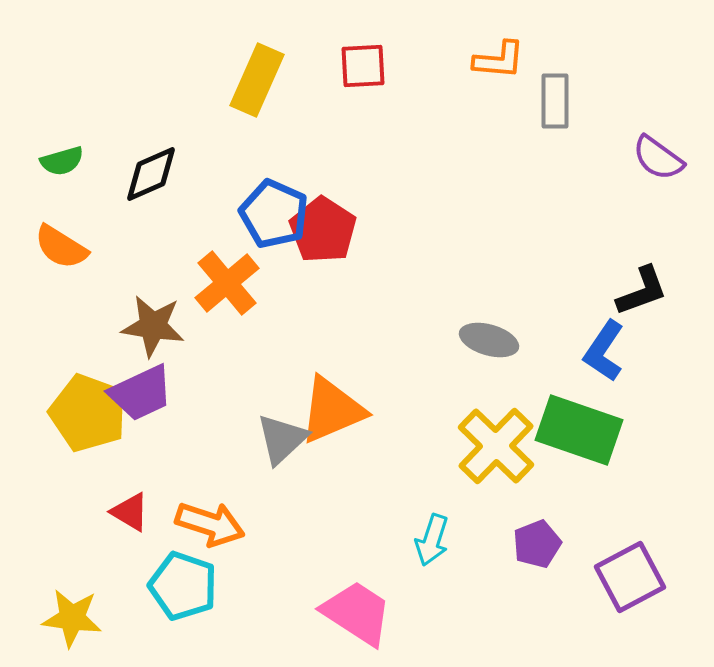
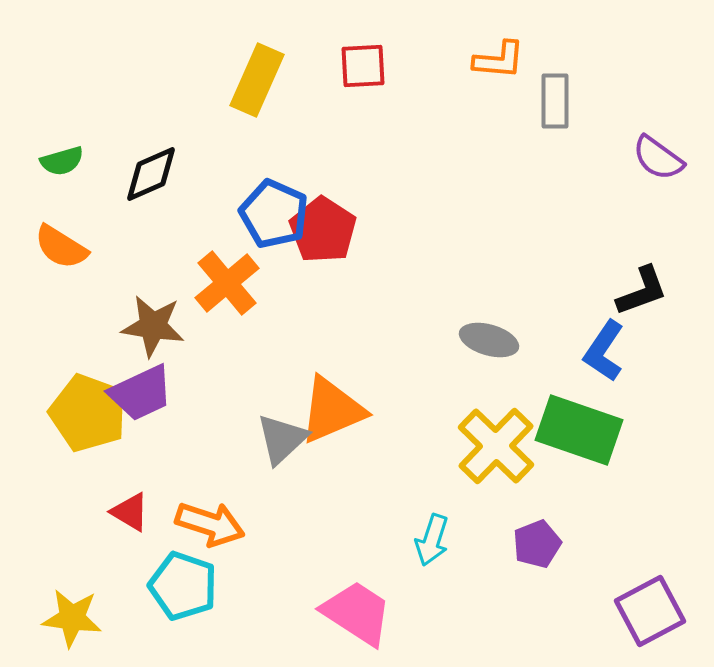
purple square: moved 20 px right, 34 px down
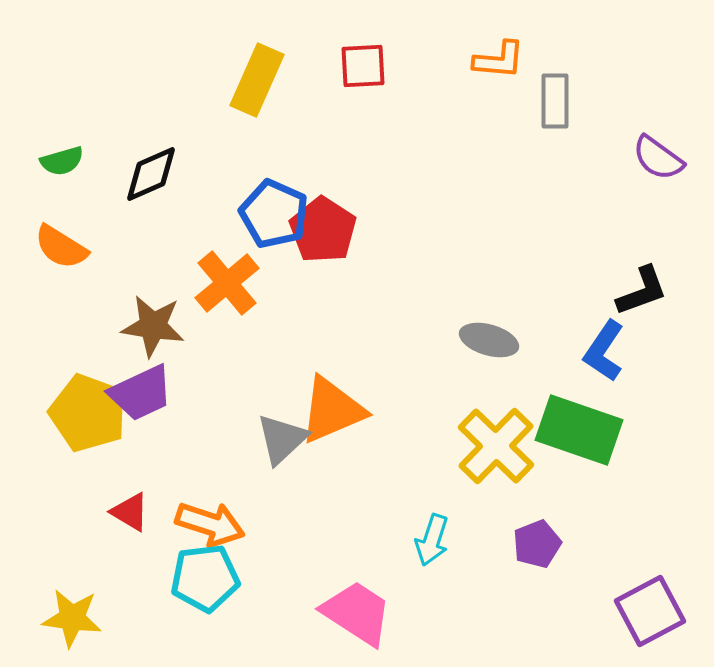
cyan pentagon: moved 22 px right, 8 px up; rotated 26 degrees counterclockwise
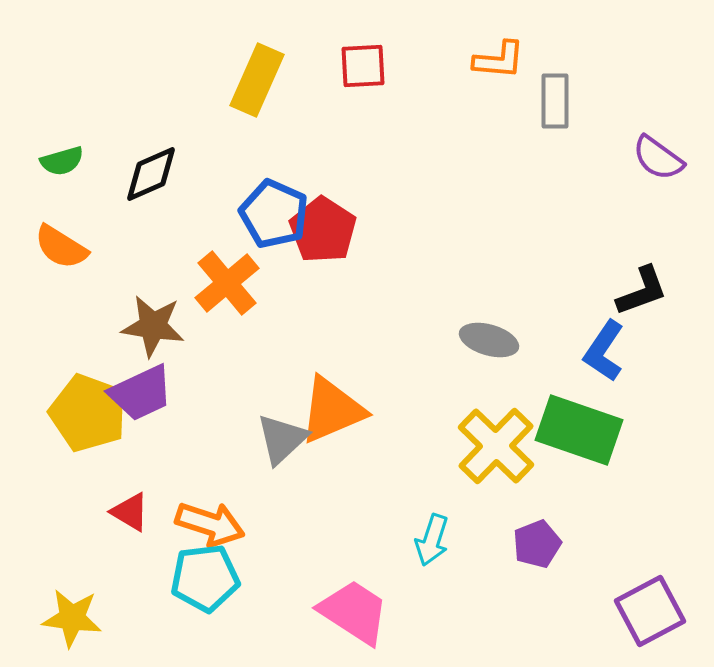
pink trapezoid: moved 3 px left, 1 px up
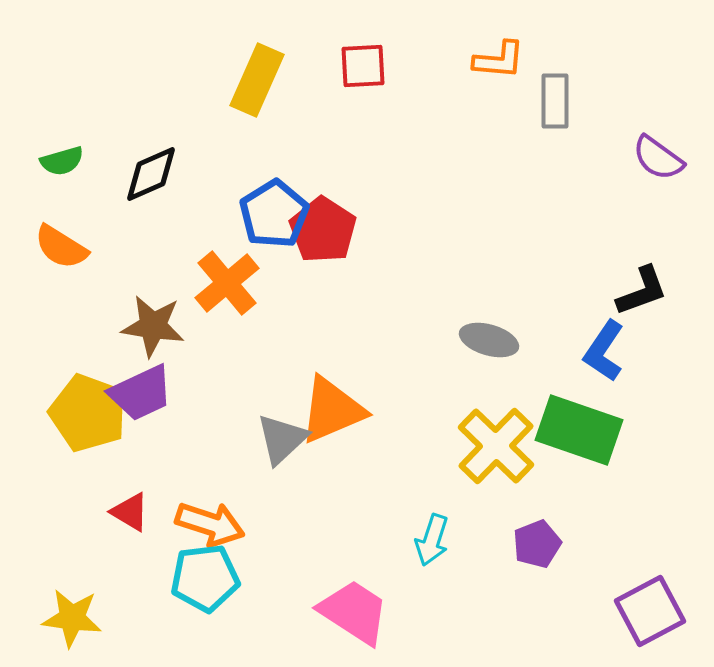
blue pentagon: rotated 16 degrees clockwise
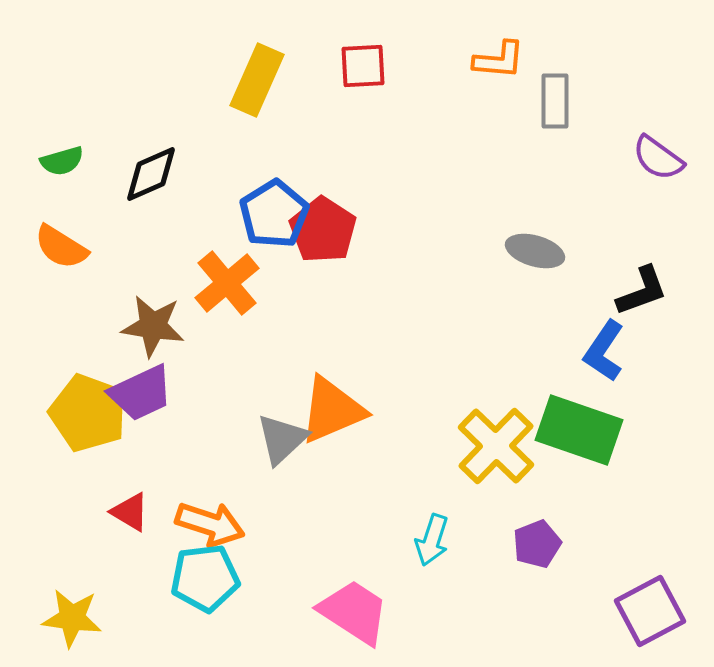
gray ellipse: moved 46 px right, 89 px up
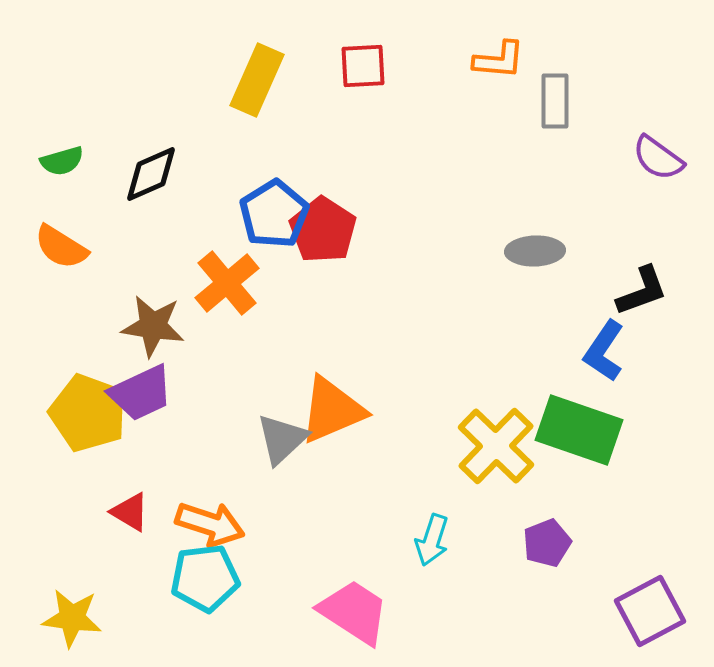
gray ellipse: rotated 18 degrees counterclockwise
purple pentagon: moved 10 px right, 1 px up
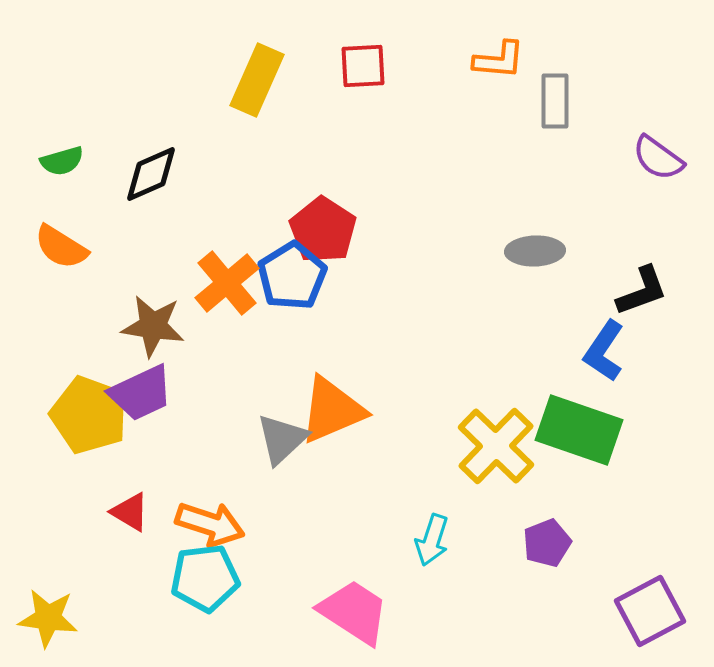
blue pentagon: moved 18 px right, 62 px down
yellow pentagon: moved 1 px right, 2 px down
yellow star: moved 24 px left
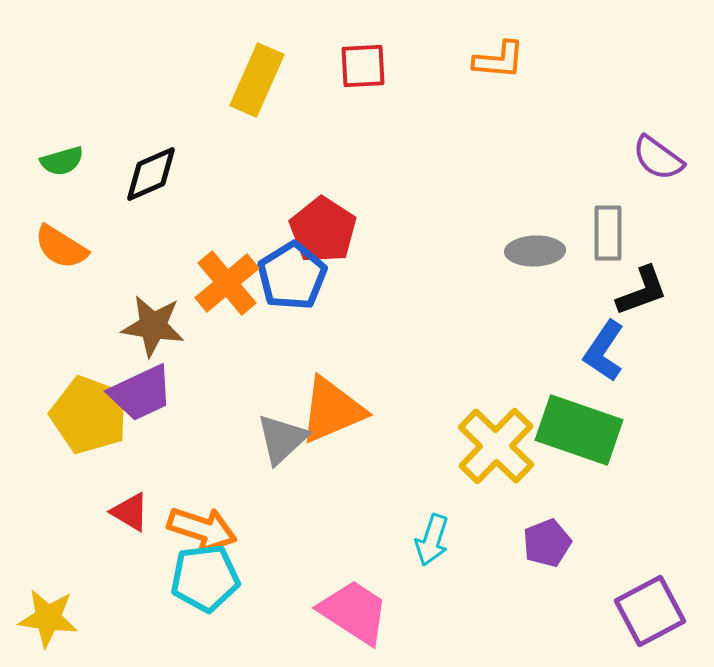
gray rectangle: moved 53 px right, 132 px down
orange arrow: moved 8 px left, 5 px down
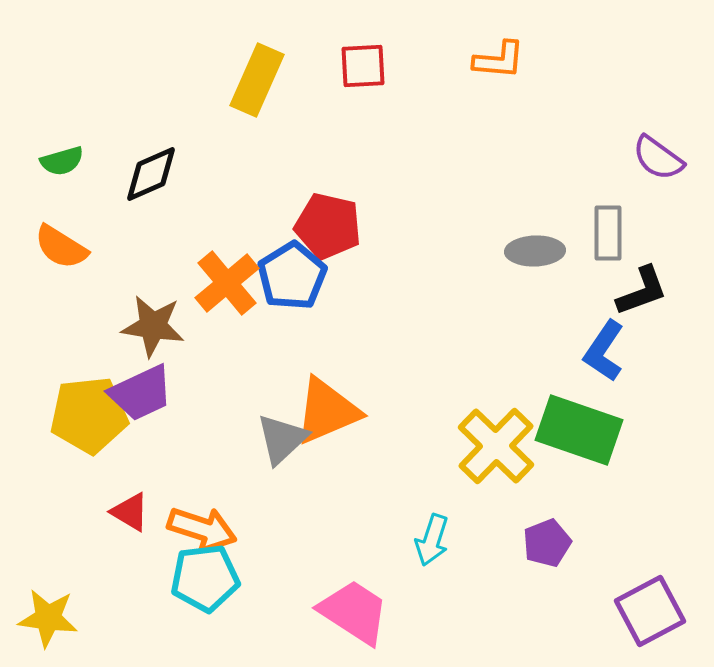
red pentagon: moved 5 px right, 4 px up; rotated 20 degrees counterclockwise
orange triangle: moved 5 px left, 1 px down
yellow pentagon: rotated 26 degrees counterclockwise
